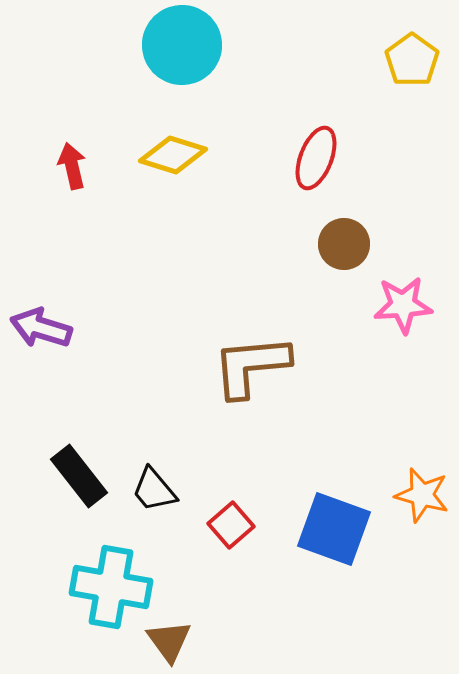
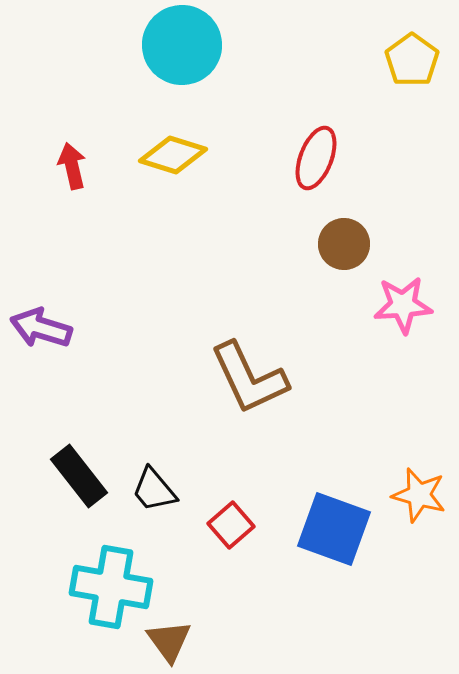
brown L-shape: moved 2 px left, 12 px down; rotated 110 degrees counterclockwise
orange star: moved 3 px left
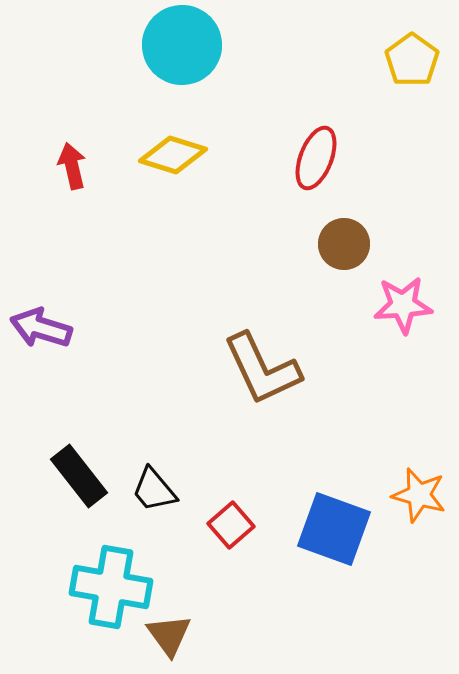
brown L-shape: moved 13 px right, 9 px up
brown triangle: moved 6 px up
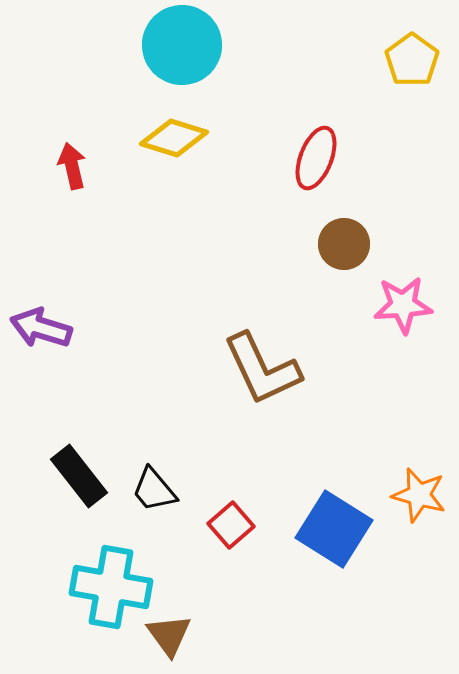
yellow diamond: moved 1 px right, 17 px up
blue square: rotated 12 degrees clockwise
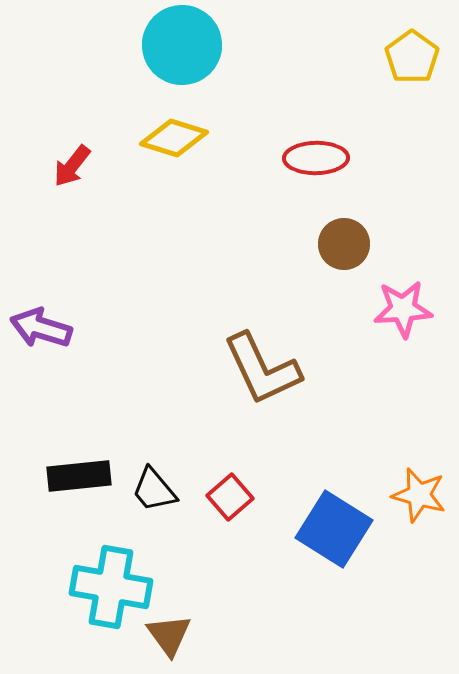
yellow pentagon: moved 3 px up
red ellipse: rotated 68 degrees clockwise
red arrow: rotated 129 degrees counterclockwise
pink star: moved 4 px down
black rectangle: rotated 58 degrees counterclockwise
red square: moved 1 px left, 28 px up
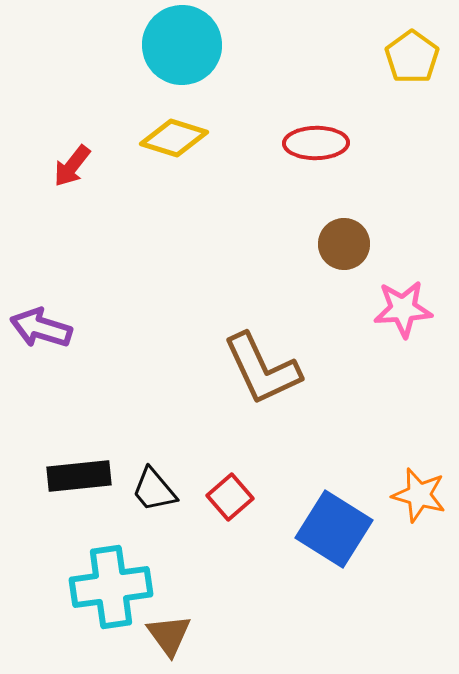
red ellipse: moved 15 px up
cyan cross: rotated 18 degrees counterclockwise
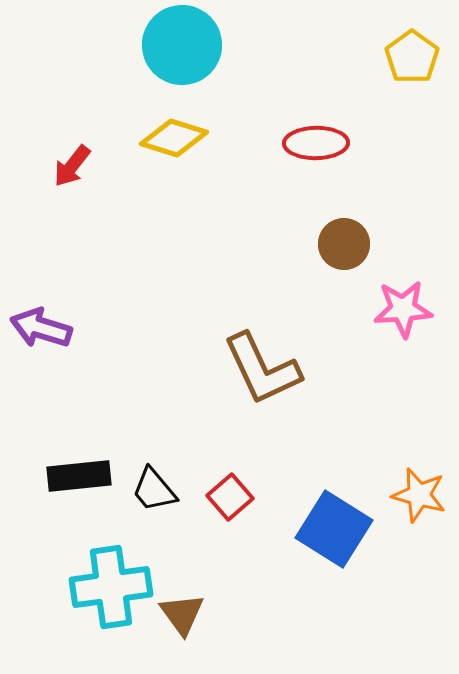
brown triangle: moved 13 px right, 21 px up
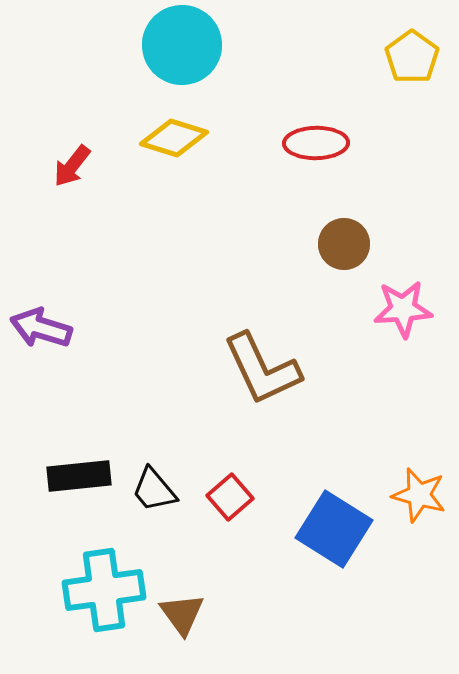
cyan cross: moved 7 px left, 3 px down
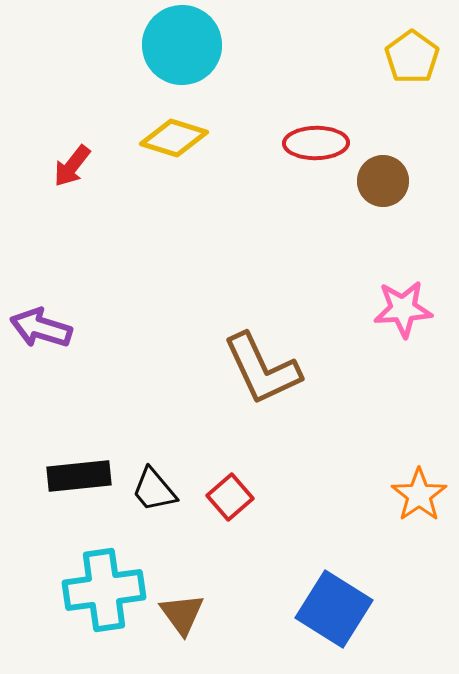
brown circle: moved 39 px right, 63 px up
orange star: rotated 22 degrees clockwise
blue square: moved 80 px down
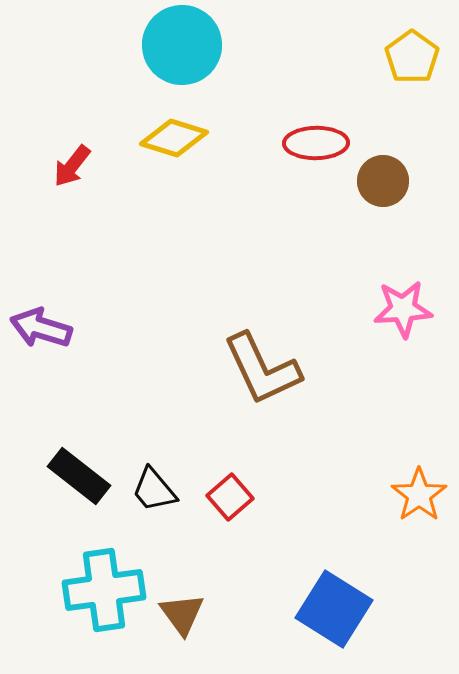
black rectangle: rotated 44 degrees clockwise
